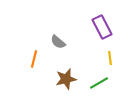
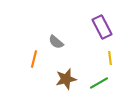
gray semicircle: moved 2 px left
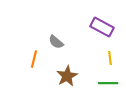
purple rectangle: rotated 35 degrees counterclockwise
brown star: moved 1 px right, 3 px up; rotated 15 degrees counterclockwise
green line: moved 9 px right; rotated 30 degrees clockwise
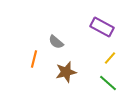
yellow line: rotated 48 degrees clockwise
brown star: moved 1 px left, 4 px up; rotated 15 degrees clockwise
green line: rotated 42 degrees clockwise
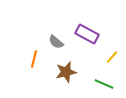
purple rectangle: moved 15 px left, 7 px down
yellow line: moved 2 px right, 1 px up
green line: moved 4 px left, 1 px down; rotated 18 degrees counterclockwise
